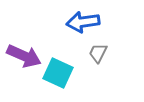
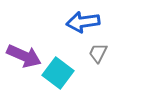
cyan square: rotated 12 degrees clockwise
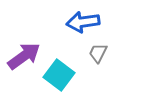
purple arrow: rotated 60 degrees counterclockwise
cyan square: moved 1 px right, 2 px down
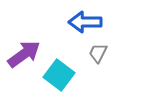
blue arrow: moved 2 px right; rotated 8 degrees clockwise
purple arrow: moved 2 px up
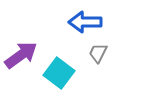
purple arrow: moved 3 px left, 1 px down
cyan square: moved 2 px up
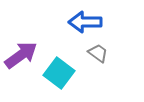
gray trapezoid: rotated 100 degrees clockwise
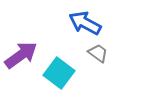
blue arrow: moved 1 px down; rotated 28 degrees clockwise
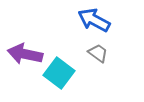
blue arrow: moved 9 px right, 3 px up
purple arrow: moved 4 px right, 1 px up; rotated 132 degrees counterclockwise
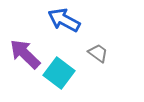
blue arrow: moved 30 px left
purple arrow: rotated 32 degrees clockwise
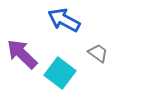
purple arrow: moved 3 px left
cyan square: moved 1 px right
